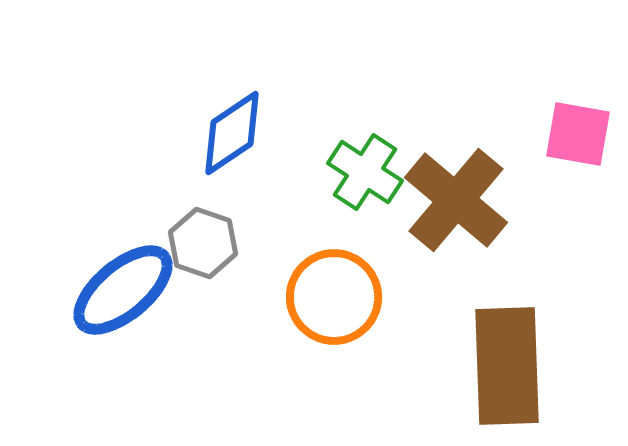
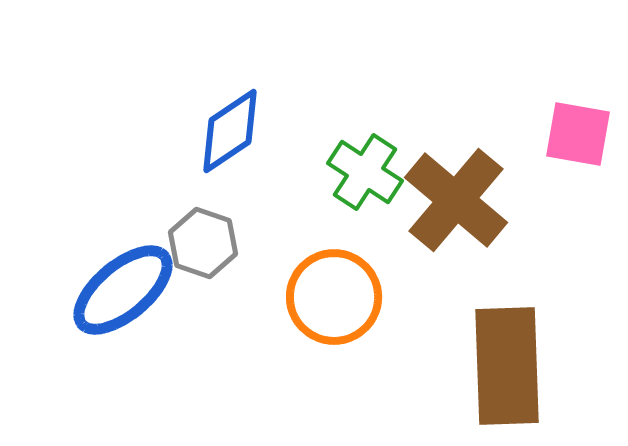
blue diamond: moved 2 px left, 2 px up
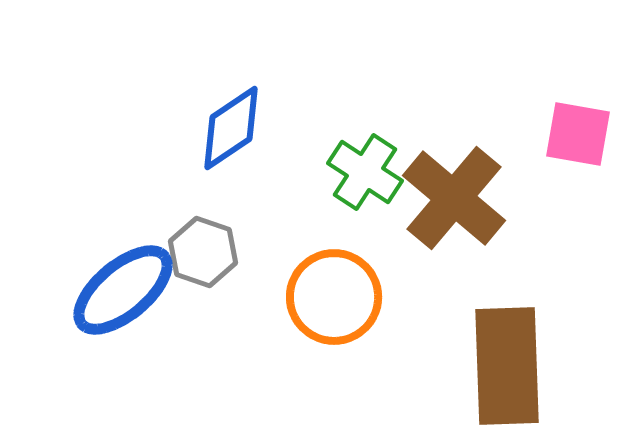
blue diamond: moved 1 px right, 3 px up
brown cross: moved 2 px left, 2 px up
gray hexagon: moved 9 px down
